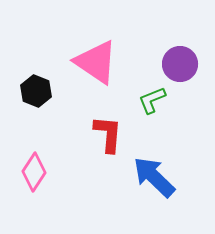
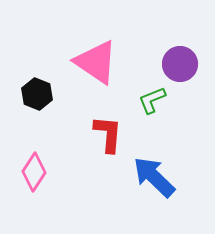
black hexagon: moved 1 px right, 3 px down
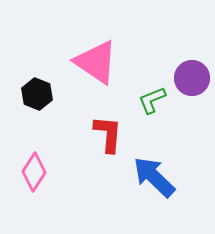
purple circle: moved 12 px right, 14 px down
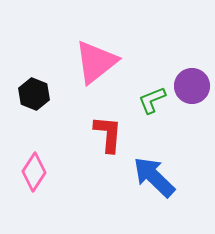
pink triangle: rotated 48 degrees clockwise
purple circle: moved 8 px down
black hexagon: moved 3 px left
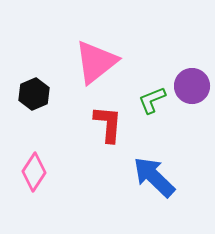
black hexagon: rotated 16 degrees clockwise
red L-shape: moved 10 px up
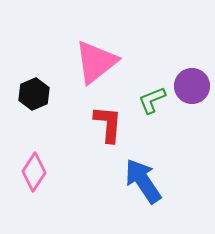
blue arrow: moved 11 px left, 4 px down; rotated 12 degrees clockwise
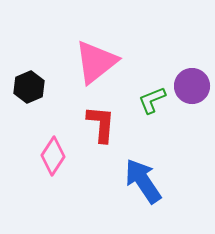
black hexagon: moved 5 px left, 7 px up
red L-shape: moved 7 px left
pink diamond: moved 19 px right, 16 px up
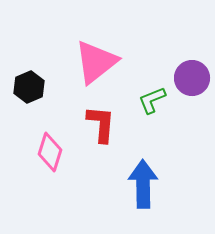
purple circle: moved 8 px up
pink diamond: moved 3 px left, 4 px up; rotated 15 degrees counterclockwise
blue arrow: moved 3 px down; rotated 33 degrees clockwise
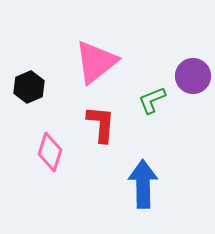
purple circle: moved 1 px right, 2 px up
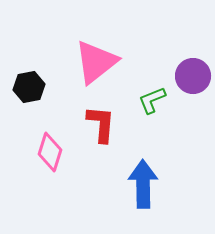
black hexagon: rotated 12 degrees clockwise
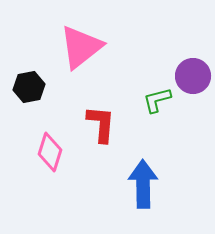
pink triangle: moved 15 px left, 15 px up
green L-shape: moved 5 px right; rotated 8 degrees clockwise
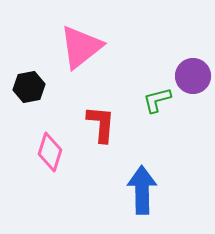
blue arrow: moved 1 px left, 6 px down
